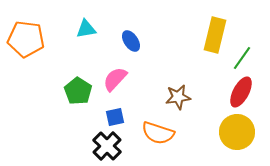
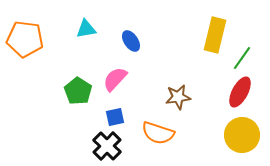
orange pentagon: moved 1 px left
red ellipse: moved 1 px left
yellow circle: moved 5 px right, 3 px down
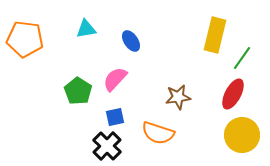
red ellipse: moved 7 px left, 2 px down
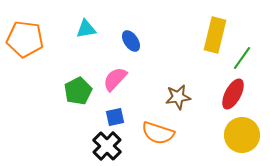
green pentagon: rotated 12 degrees clockwise
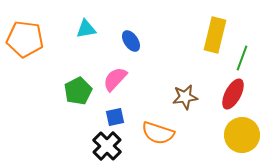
green line: rotated 15 degrees counterclockwise
brown star: moved 7 px right
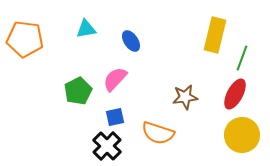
red ellipse: moved 2 px right
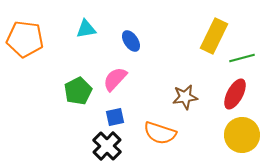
yellow rectangle: moved 1 px left, 1 px down; rotated 12 degrees clockwise
green line: rotated 55 degrees clockwise
orange semicircle: moved 2 px right
